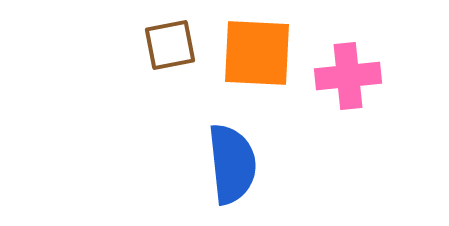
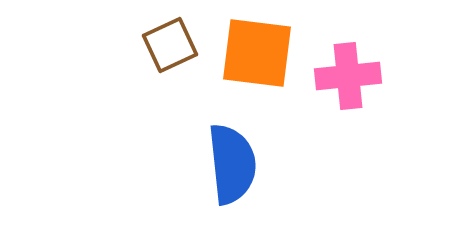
brown square: rotated 14 degrees counterclockwise
orange square: rotated 4 degrees clockwise
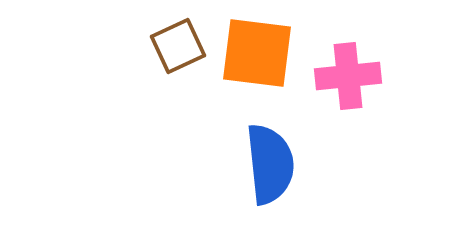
brown square: moved 8 px right, 1 px down
blue semicircle: moved 38 px right
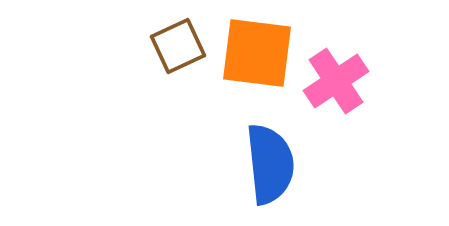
pink cross: moved 12 px left, 5 px down; rotated 28 degrees counterclockwise
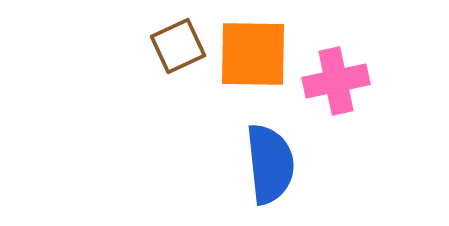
orange square: moved 4 px left, 1 px down; rotated 6 degrees counterclockwise
pink cross: rotated 22 degrees clockwise
